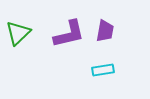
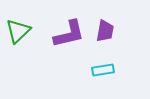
green triangle: moved 2 px up
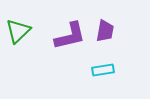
purple L-shape: moved 1 px right, 2 px down
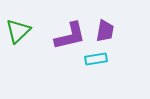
cyan rectangle: moved 7 px left, 11 px up
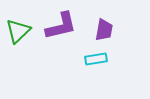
purple trapezoid: moved 1 px left, 1 px up
purple L-shape: moved 9 px left, 10 px up
